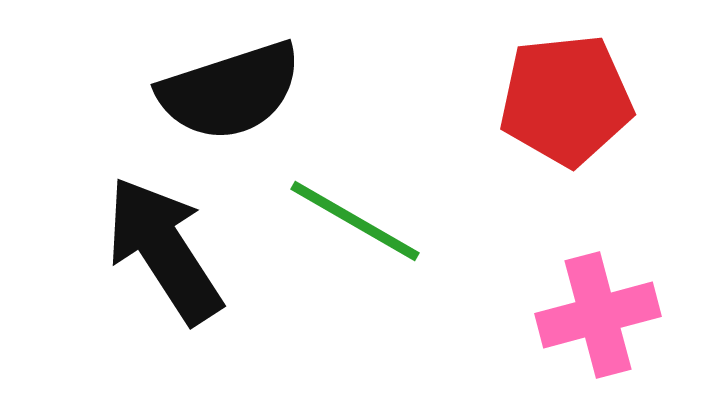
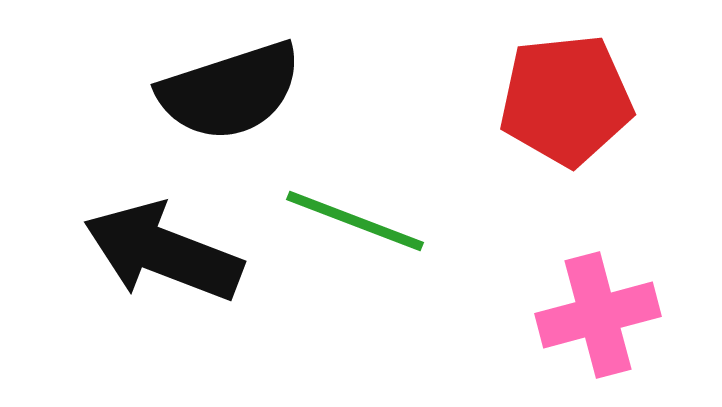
green line: rotated 9 degrees counterclockwise
black arrow: moved 1 px left, 2 px down; rotated 36 degrees counterclockwise
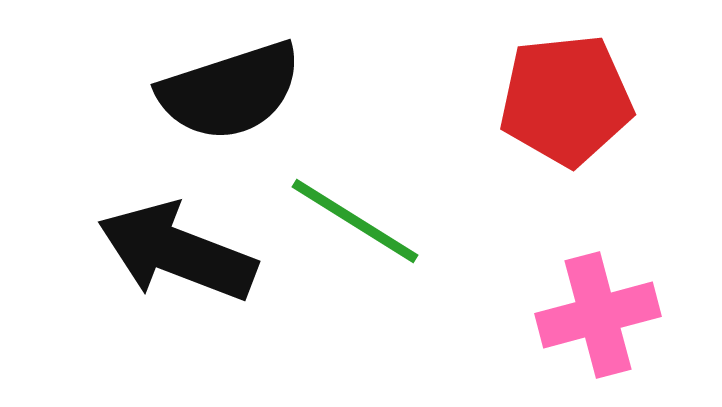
green line: rotated 11 degrees clockwise
black arrow: moved 14 px right
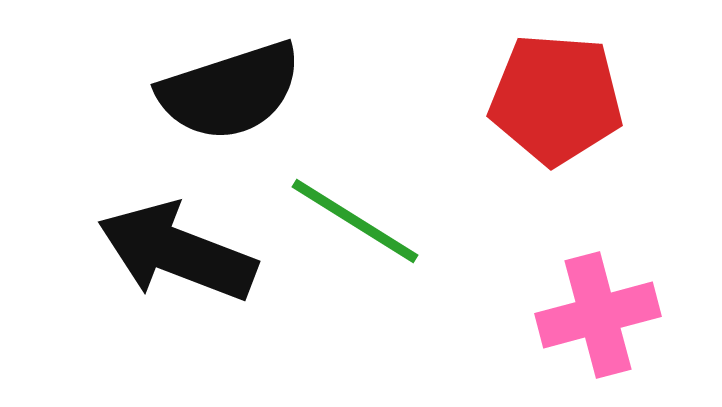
red pentagon: moved 10 px left, 1 px up; rotated 10 degrees clockwise
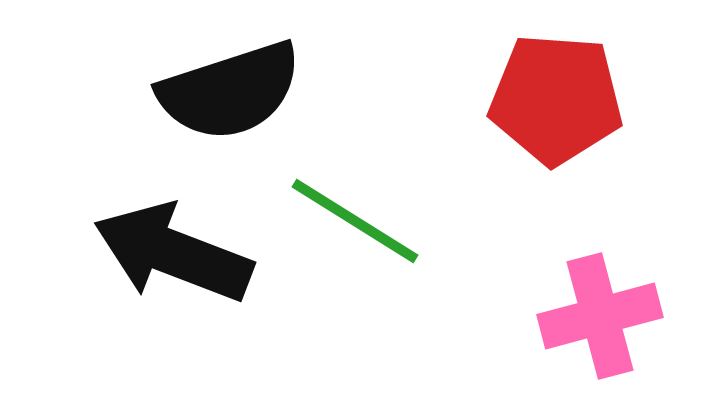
black arrow: moved 4 px left, 1 px down
pink cross: moved 2 px right, 1 px down
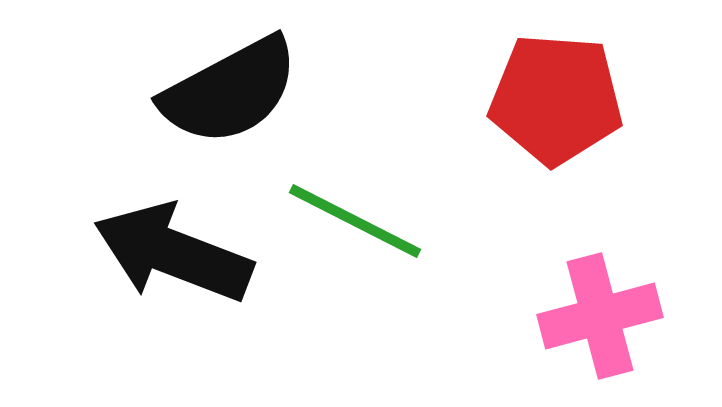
black semicircle: rotated 10 degrees counterclockwise
green line: rotated 5 degrees counterclockwise
